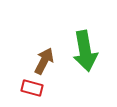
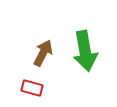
brown arrow: moved 1 px left, 8 px up
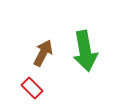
red rectangle: rotated 30 degrees clockwise
